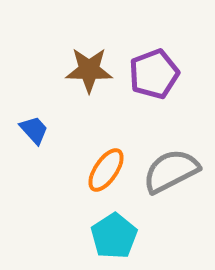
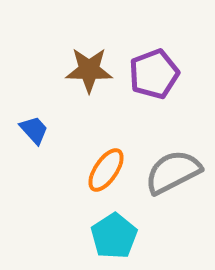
gray semicircle: moved 2 px right, 1 px down
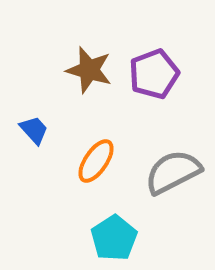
brown star: rotated 15 degrees clockwise
orange ellipse: moved 10 px left, 9 px up
cyan pentagon: moved 2 px down
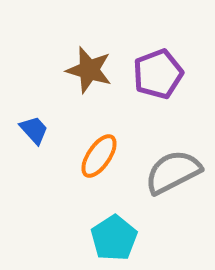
purple pentagon: moved 4 px right
orange ellipse: moved 3 px right, 5 px up
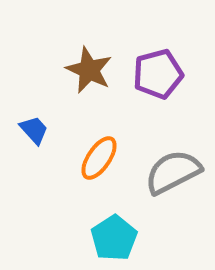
brown star: rotated 9 degrees clockwise
purple pentagon: rotated 6 degrees clockwise
orange ellipse: moved 2 px down
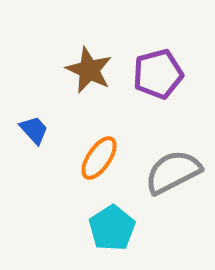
cyan pentagon: moved 2 px left, 10 px up
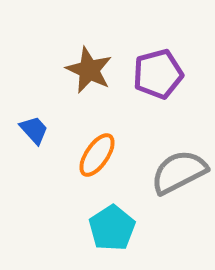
orange ellipse: moved 2 px left, 3 px up
gray semicircle: moved 6 px right
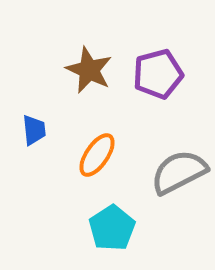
blue trapezoid: rotated 36 degrees clockwise
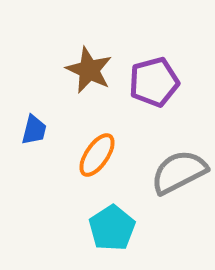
purple pentagon: moved 4 px left, 8 px down
blue trapezoid: rotated 20 degrees clockwise
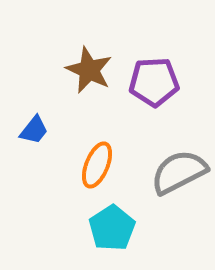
purple pentagon: rotated 12 degrees clockwise
blue trapezoid: rotated 24 degrees clockwise
orange ellipse: moved 10 px down; rotated 12 degrees counterclockwise
